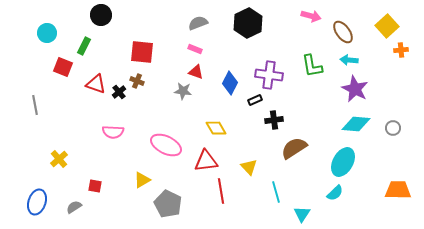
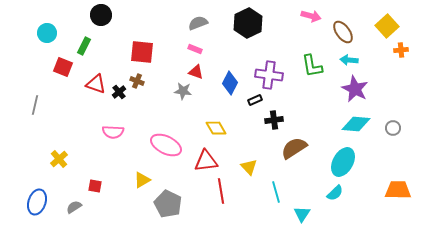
gray line at (35, 105): rotated 24 degrees clockwise
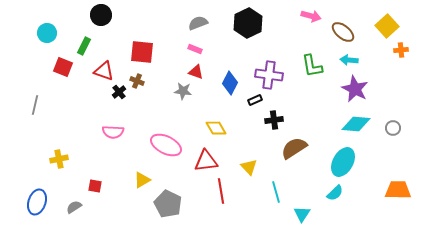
brown ellipse at (343, 32): rotated 15 degrees counterclockwise
red triangle at (96, 84): moved 8 px right, 13 px up
yellow cross at (59, 159): rotated 30 degrees clockwise
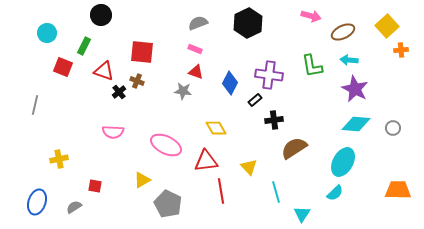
brown ellipse at (343, 32): rotated 65 degrees counterclockwise
black rectangle at (255, 100): rotated 16 degrees counterclockwise
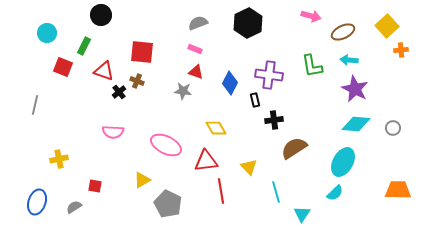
black rectangle at (255, 100): rotated 64 degrees counterclockwise
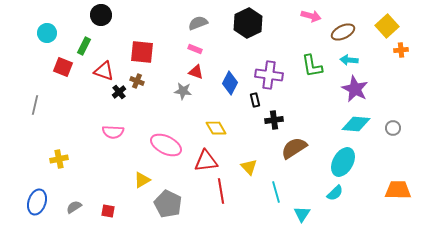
red square at (95, 186): moved 13 px right, 25 px down
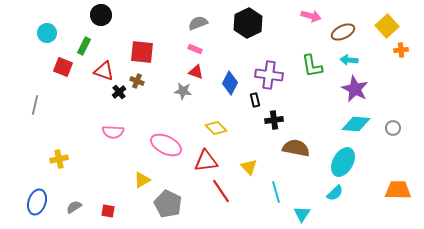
yellow diamond at (216, 128): rotated 15 degrees counterclockwise
brown semicircle at (294, 148): moved 2 px right; rotated 44 degrees clockwise
red line at (221, 191): rotated 25 degrees counterclockwise
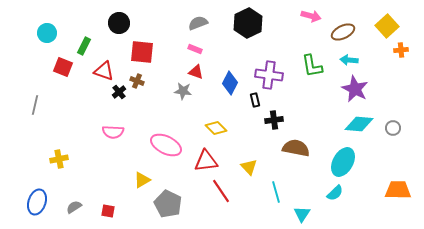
black circle at (101, 15): moved 18 px right, 8 px down
cyan diamond at (356, 124): moved 3 px right
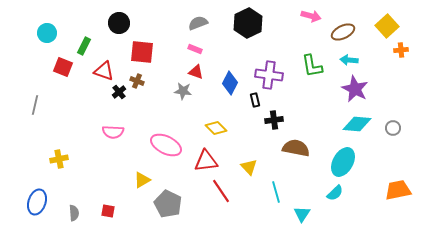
cyan diamond at (359, 124): moved 2 px left
orange trapezoid at (398, 190): rotated 12 degrees counterclockwise
gray semicircle at (74, 207): moved 6 px down; rotated 119 degrees clockwise
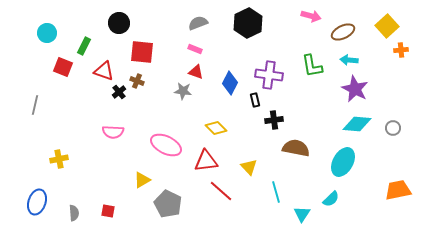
red line at (221, 191): rotated 15 degrees counterclockwise
cyan semicircle at (335, 193): moved 4 px left, 6 px down
